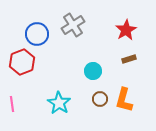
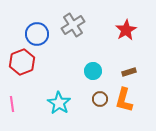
brown rectangle: moved 13 px down
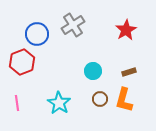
pink line: moved 5 px right, 1 px up
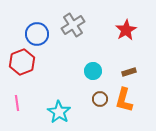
cyan star: moved 9 px down
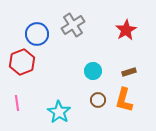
brown circle: moved 2 px left, 1 px down
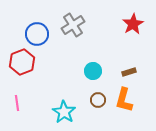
red star: moved 7 px right, 6 px up
cyan star: moved 5 px right
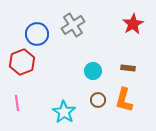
brown rectangle: moved 1 px left, 4 px up; rotated 24 degrees clockwise
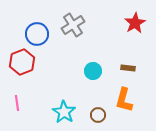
red star: moved 2 px right, 1 px up
brown circle: moved 15 px down
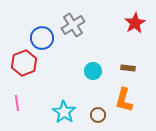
blue circle: moved 5 px right, 4 px down
red hexagon: moved 2 px right, 1 px down
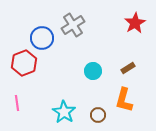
brown rectangle: rotated 40 degrees counterclockwise
